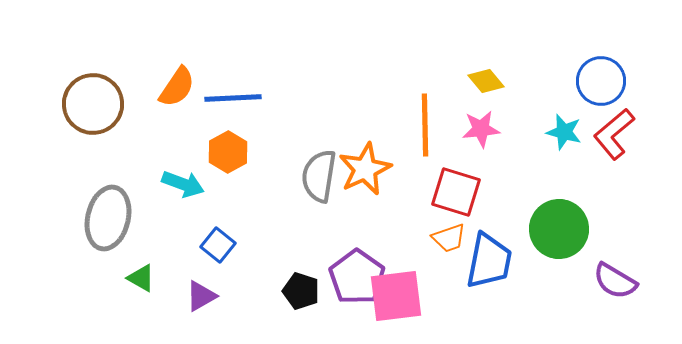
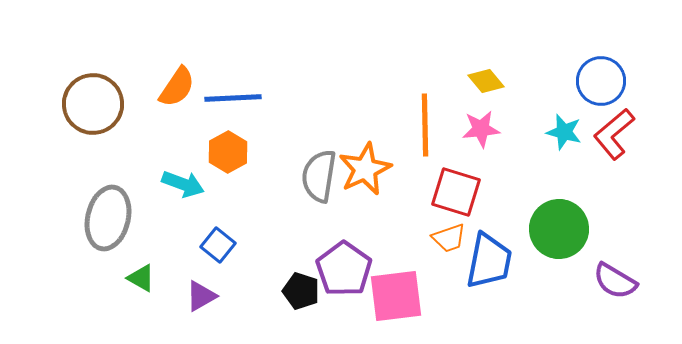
purple pentagon: moved 13 px left, 8 px up
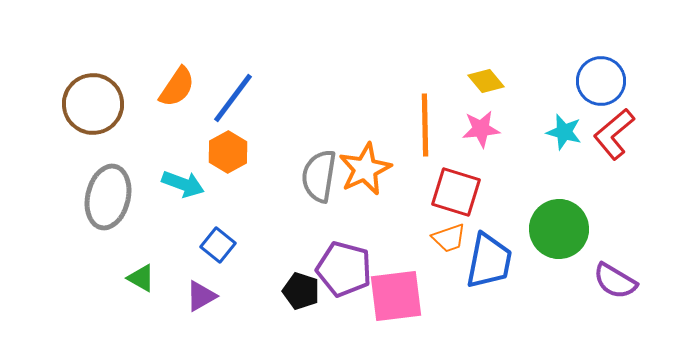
blue line: rotated 50 degrees counterclockwise
gray ellipse: moved 21 px up
purple pentagon: rotated 20 degrees counterclockwise
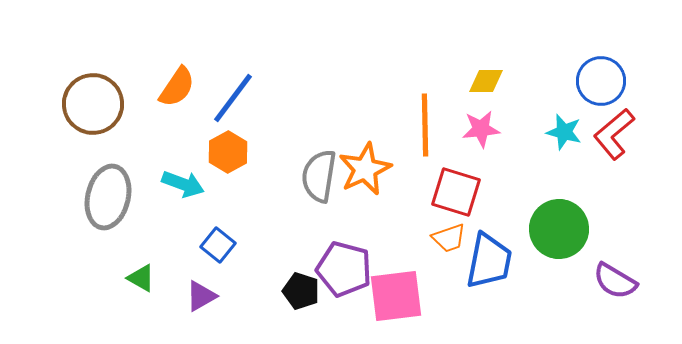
yellow diamond: rotated 51 degrees counterclockwise
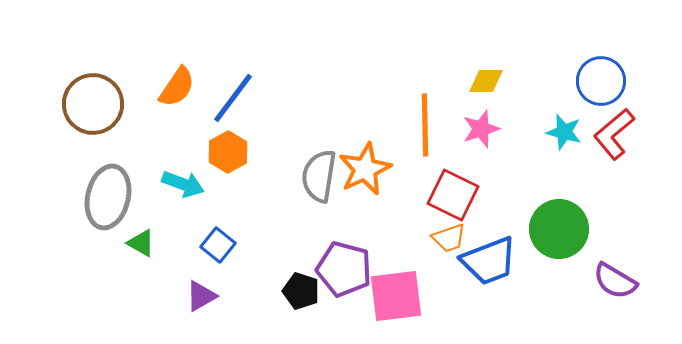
pink star: rotated 12 degrees counterclockwise
red square: moved 3 px left, 3 px down; rotated 9 degrees clockwise
blue trapezoid: rotated 58 degrees clockwise
green triangle: moved 35 px up
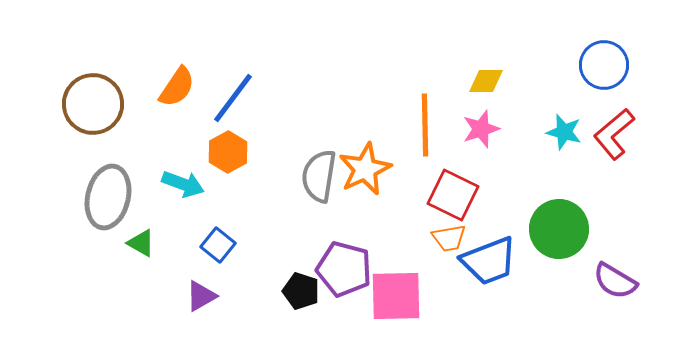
blue circle: moved 3 px right, 16 px up
orange trapezoid: rotated 9 degrees clockwise
pink square: rotated 6 degrees clockwise
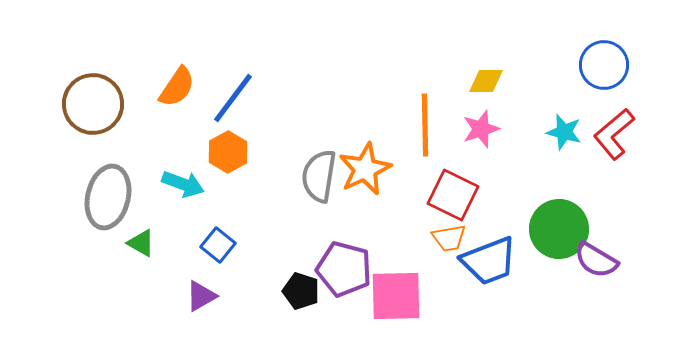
purple semicircle: moved 19 px left, 21 px up
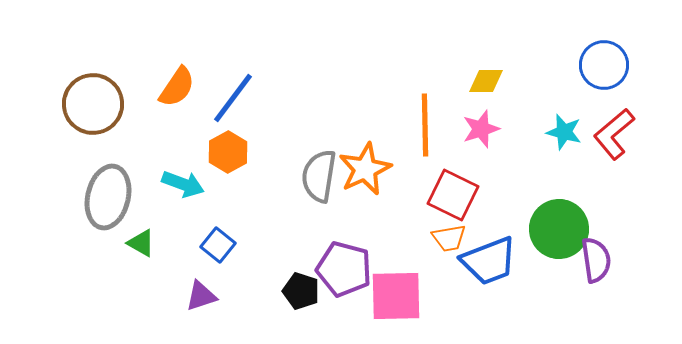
purple semicircle: rotated 129 degrees counterclockwise
purple triangle: rotated 12 degrees clockwise
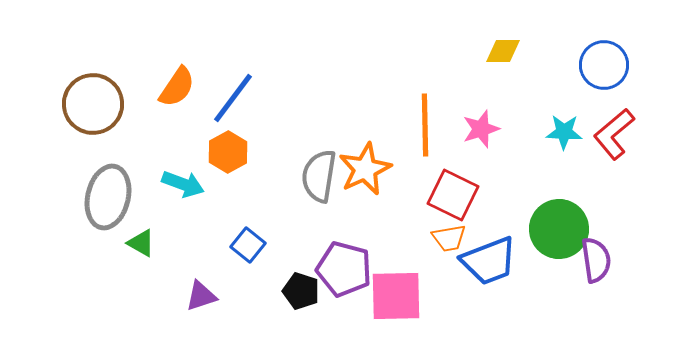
yellow diamond: moved 17 px right, 30 px up
cyan star: rotated 12 degrees counterclockwise
blue square: moved 30 px right
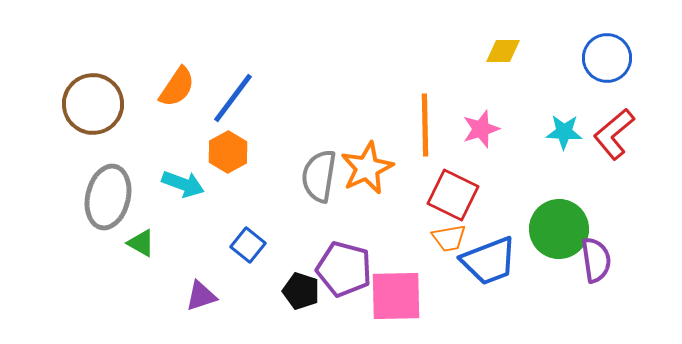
blue circle: moved 3 px right, 7 px up
orange star: moved 2 px right, 1 px up
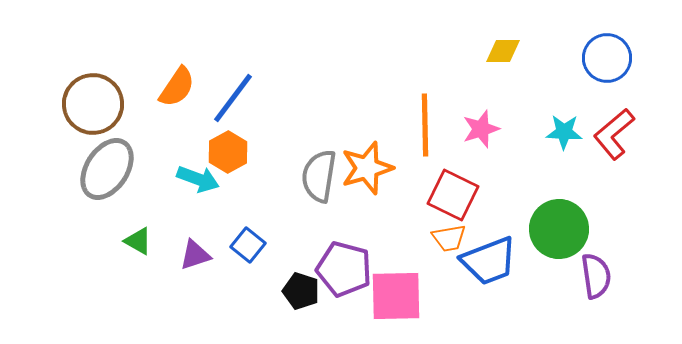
orange star: rotated 8 degrees clockwise
cyan arrow: moved 15 px right, 5 px up
gray ellipse: moved 1 px left, 28 px up; rotated 20 degrees clockwise
green triangle: moved 3 px left, 2 px up
purple semicircle: moved 16 px down
purple triangle: moved 6 px left, 41 px up
